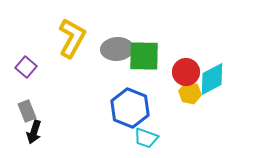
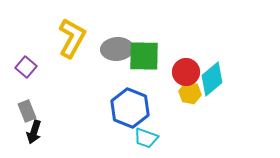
cyan diamond: rotated 12 degrees counterclockwise
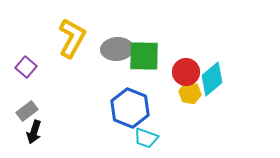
gray rectangle: rotated 75 degrees clockwise
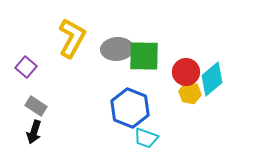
gray rectangle: moved 9 px right, 5 px up; rotated 70 degrees clockwise
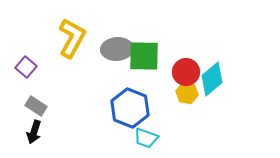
yellow hexagon: moved 3 px left
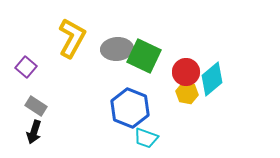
green square: rotated 24 degrees clockwise
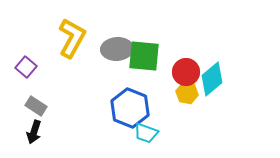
green square: rotated 20 degrees counterclockwise
cyan trapezoid: moved 5 px up
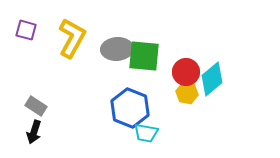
purple square: moved 37 px up; rotated 25 degrees counterclockwise
cyan trapezoid: rotated 10 degrees counterclockwise
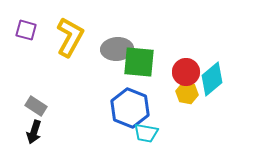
yellow L-shape: moved 2 px left, 1 px up
green square: moved 5 px left, 6 px down
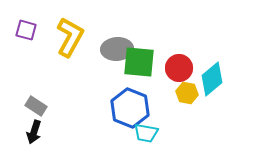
red circle: moved 7 px left, 4 px up
